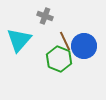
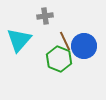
gray cross: rotated 28 degrees counterclockwise
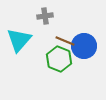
brown line: rotated 42 degrees counterclockwise
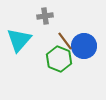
brown line: rotated 30 degrees clockwise
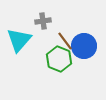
gray cross: moved 2 px left, 5 px down
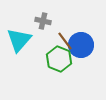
gray cross: rotated 21 degrees clockwise
blue circle: moved 3 px left, 1 px up
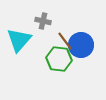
green hexagon: rotated 15 degrees counterclockwise
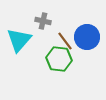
blue circle: moved 6 px right, 8 px up
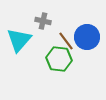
brown line: moved 1 px right
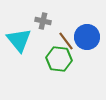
cyan triangle: rotated 20 degrees counterclockwise
